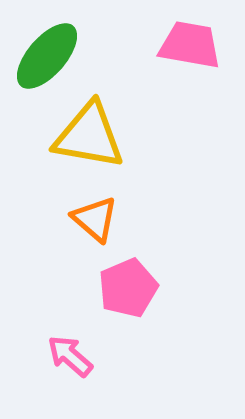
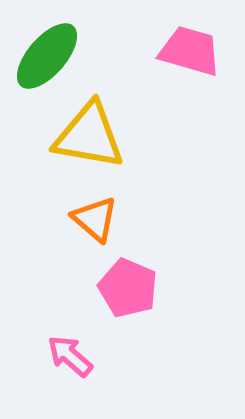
pink trapezoid: moved 6 px down; rotated 6 degrees clockwise
pink pentagon: rotated 26 degrees counterclockwise
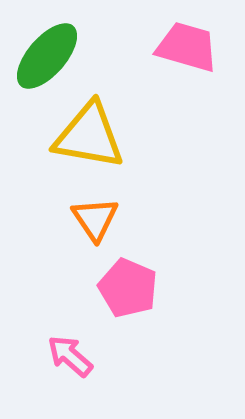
pink trapezoid: moved 3 px left, 4 px up
orange triangle: rotated 15 degrees clockwise
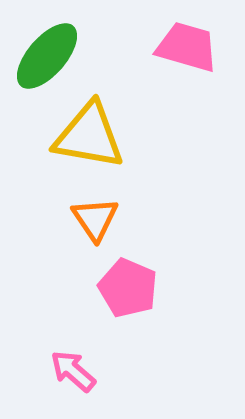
pink arrow: moved 3 px right, 15 px down
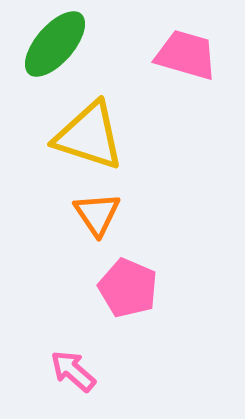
pink trapezoid: moved 1 px left, 8 px down
green ellipse: moved 8 px right, 12 px up
yellow triangle: rotated 8 degrees clockwise
orange triangle: moved 2 px right, 5 px up
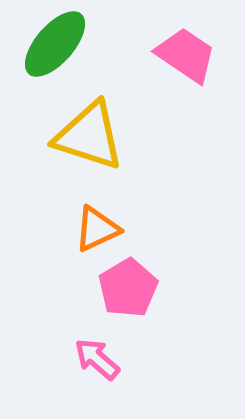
pink trapezoid: rotated 18 degrees clockwise
orange triangle: moved 15 px down; rotated 39 degrees clockwise
pink pentagon: rotated 18 degrees clockwise
pink arrow: moved 24 px right, 12 px up
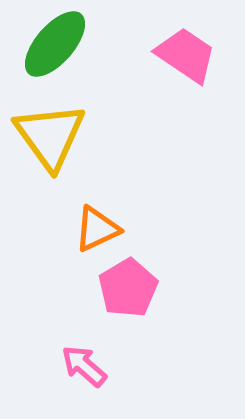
yellow triangle: moved 39 px left; rotated 36 degrees clockwise
pink arrow: moved 13 px left, 7 px down
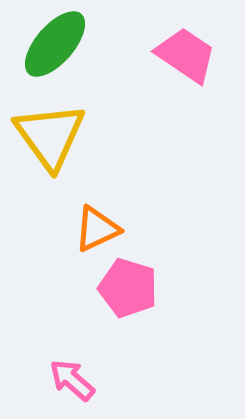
pink pentagon: rotated 24 degrees counterclockwise
pink arrow: moved 12 px left, 14 px down
